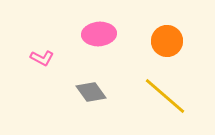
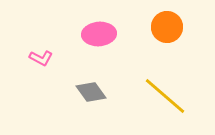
orange circle: moved 14 px up
pink L-shape: moved 1 px left
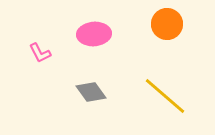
orange circle: moved 3 px up
pink ellipse: moved 5 px left
pink L-shape: moved 1 px left, 5 px up; rotated 35 degrees clockwise
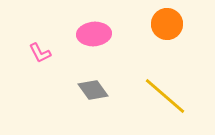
gray diamond: moved 2 px right, 2 px up
